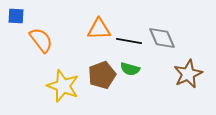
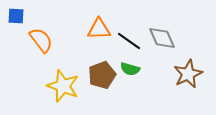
black line: rotated 25 degrees clockwise
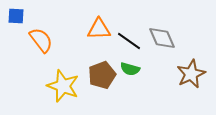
brown star: moved 3 px right
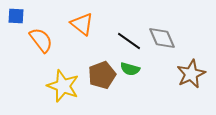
orange triangle: moved 17 px left, 5 px up; rotated 40 degrees clockwise
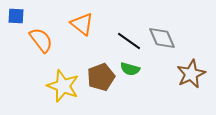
brown pentagon: moved 1 px left, 2 px down
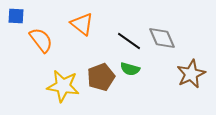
yellow star: rotated 12 degrees counterclockwise
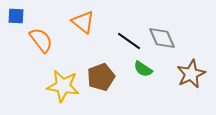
orange triangle: moved 1 px right, 2 px up
green semicircle: moved 13 px right; rotated 18 degrees clockwise
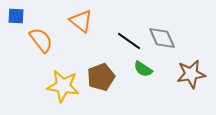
orange triangle: moved 2 px left, 1 px up
brown star: rotated 16 degrees clockwise
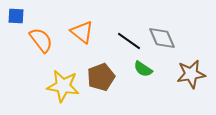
orange triangle: moved 1 px right, 11 px down
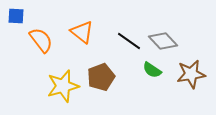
gray diamond: moved 1 px right, 3 px down; rotated 20 degrees counterclockwise
green semicircle: moved 9 px right, 1 px down
yellow star: rotated 24 degrees counterclockwise
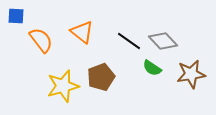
green semicircle: moved 2 px up
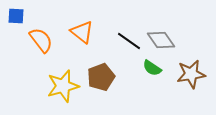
gray diamond: moved 2 px left, 1 px up; rotated 8 degrees clockwise
